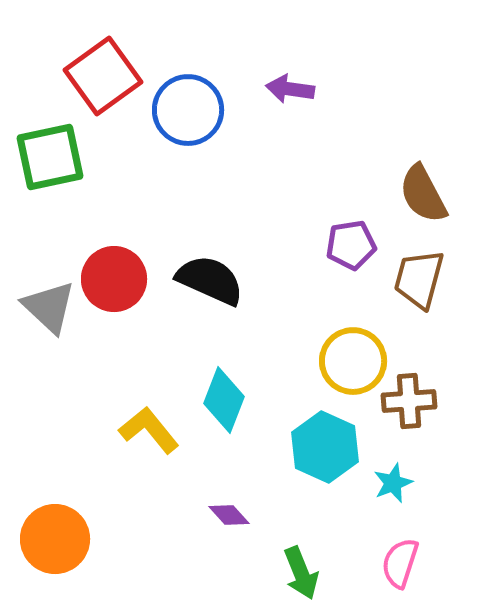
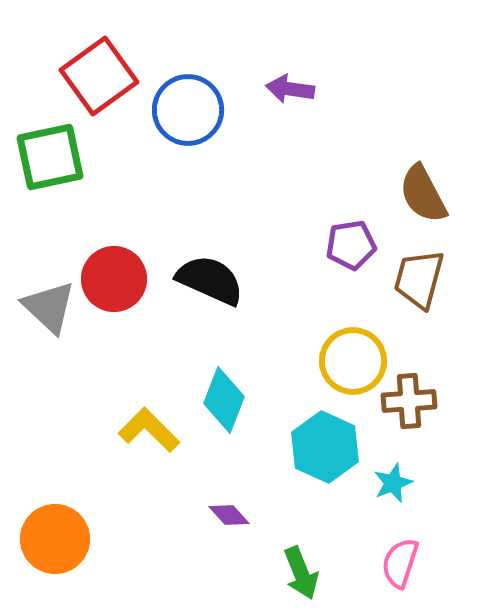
red square: moved 4 px left
yellow L-shape: rotated 6 degrees counterclockwise
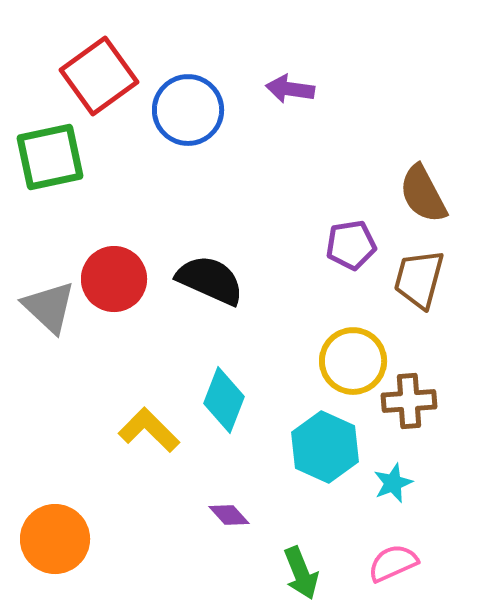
pink semicircle: moved 7 px left; rotated 48 degrees clockwise
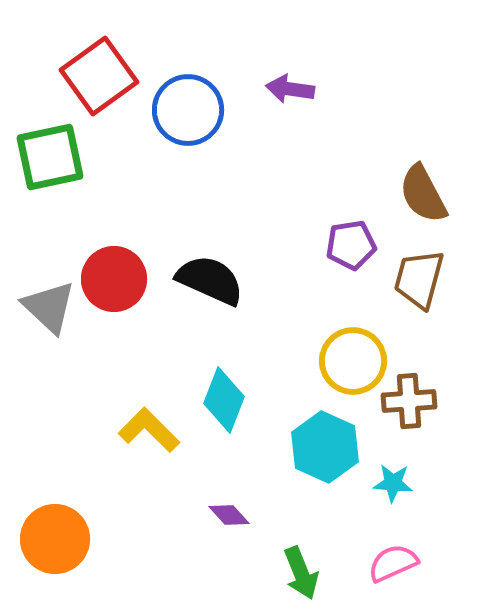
cyan star: rotated 27 degrees clockwise
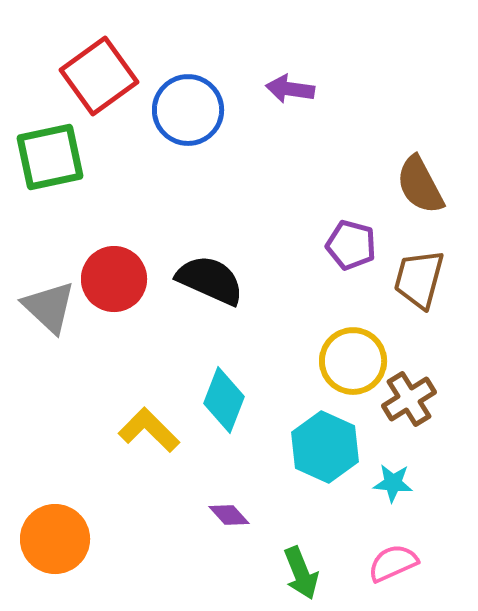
brown semicircle: moved 3 px left, 9 px up
purple pentagon: rotated 24 degrees clockwise
brown cross: moved 2 px up; rotated 28 degrees counterclockwise
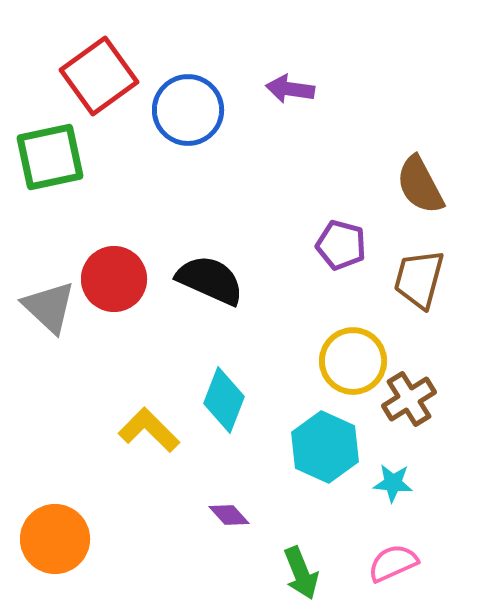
purple pentagon: moved 10 px left
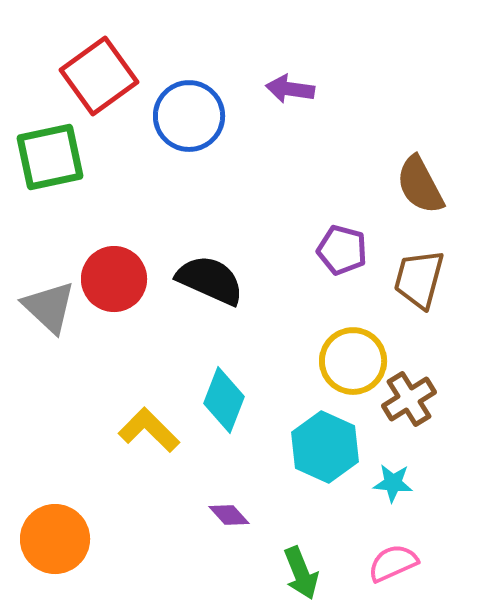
blue circle: moved 1 px right, 6 px down
purple pentagon: moved 1 px right, 5 px down
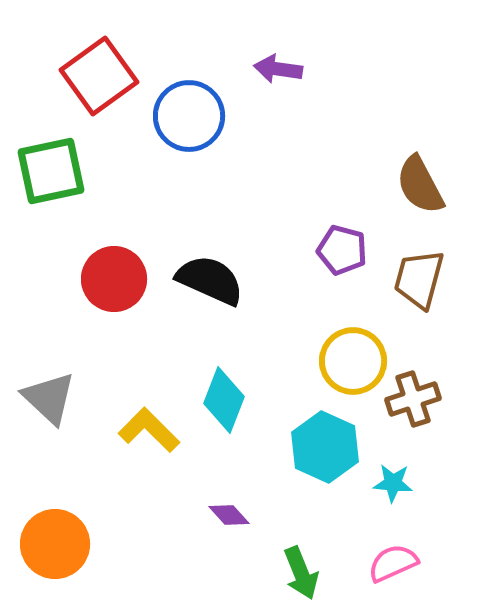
purple arrow: moved 12 px left, 20 px up
green square: moved 1 px right, 14 px down
gray triangle: moved 91 px down
brown cross: moved 4 px right; rotated 14 degrees clockwise
orange circle: moved 5 px down
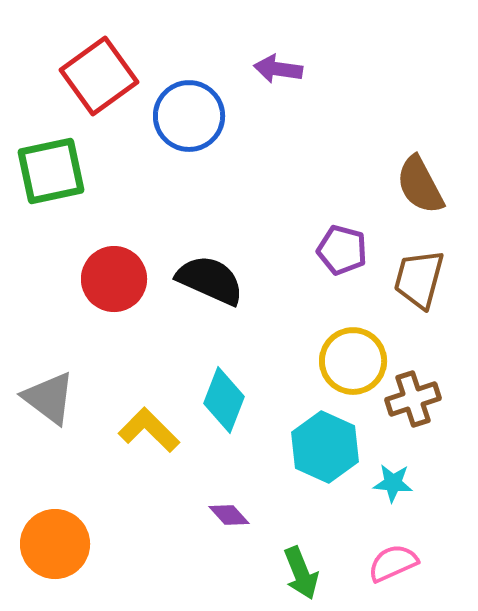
gray triangle: rotated 6 degrees counterclockwise
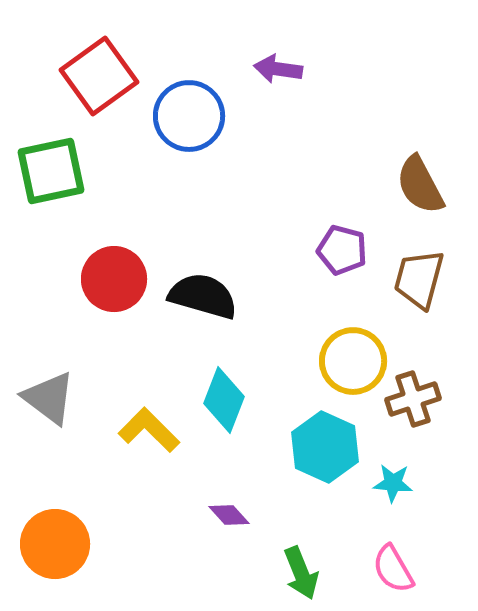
black semicircle: moved 7 px left, 16 px down; rotated 8 degrees counterclockwise
pink semicircle: moved 6 px down; rotated 96 degrees counterclockwise
